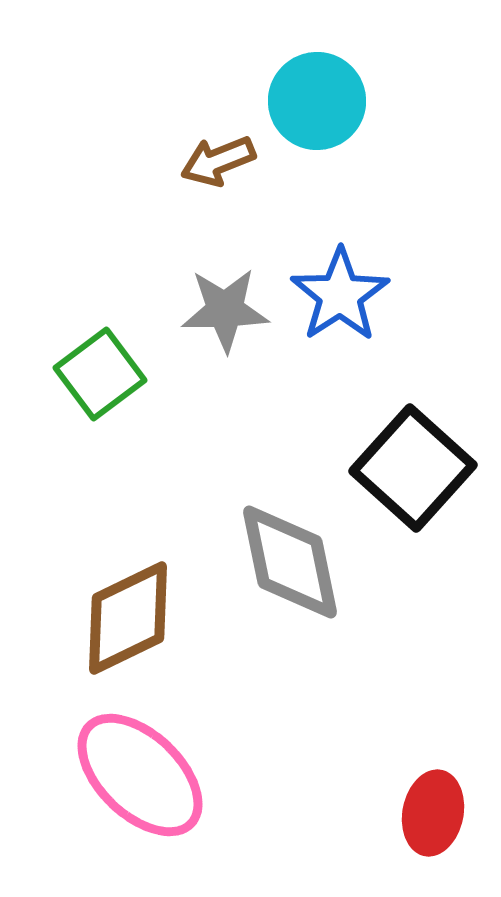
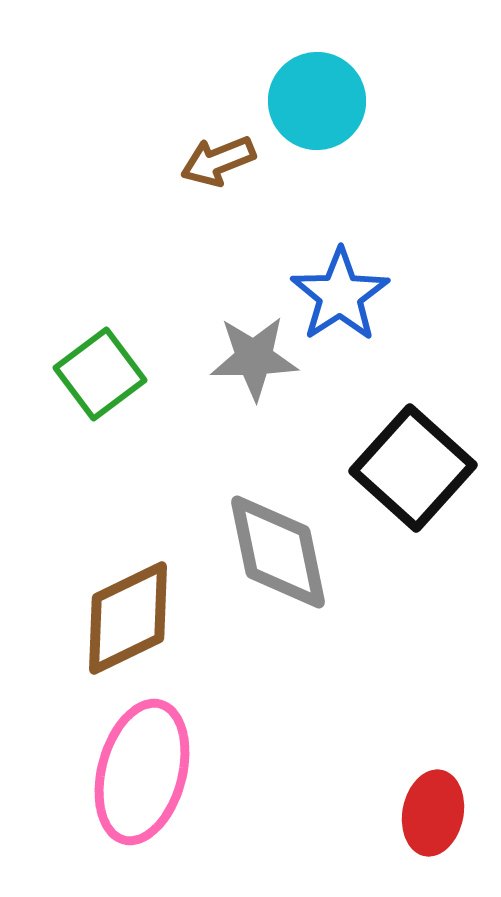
gray star: moved 29 px right, 48 px down
gray diamond: moved 12 px left, 10 px up
pink ellipse: moved 2 px right, 3 px up; rotated 61 degrees clockwise
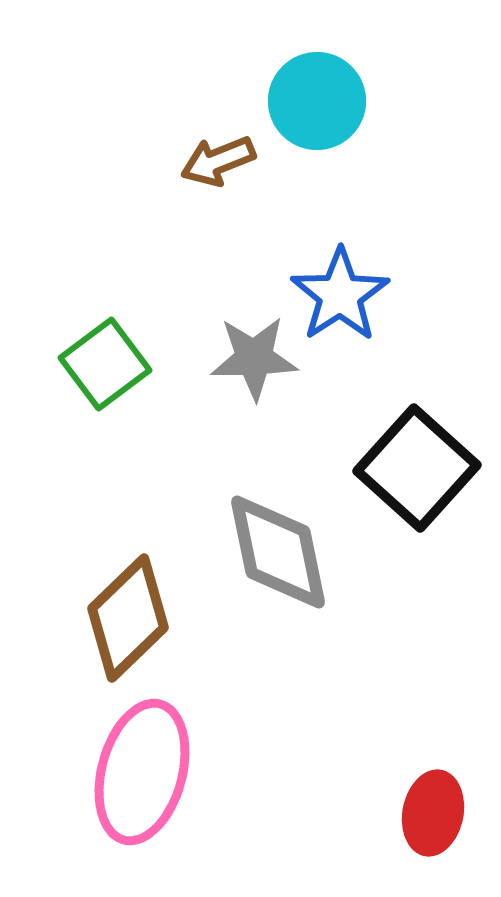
green square: moved 5 px right, 10 px up
black square: moved 4 px right
brown diamond: rotated 18 degrees counterclockwise
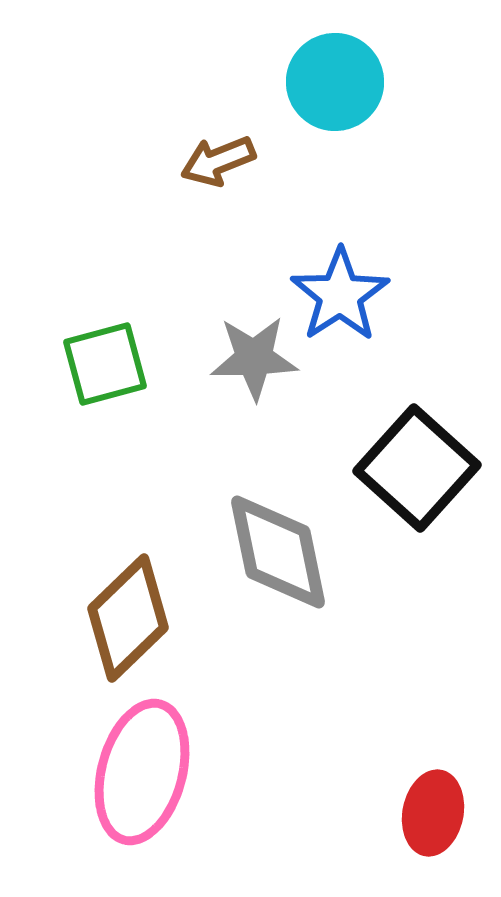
cyan circle: moved 18 px right, 19 px up
green square: rotated 22 degrees clockwise
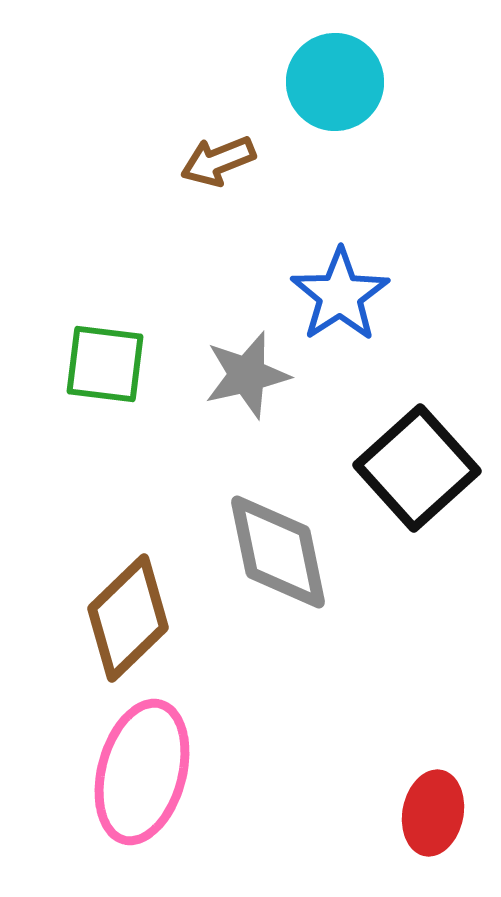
gray star: moved 7 px left, 17 px down; rotated 12 degrees counterclockwise
green square: rotated 22 degrees clockwise
black square: rotated 6 degrees clockwise
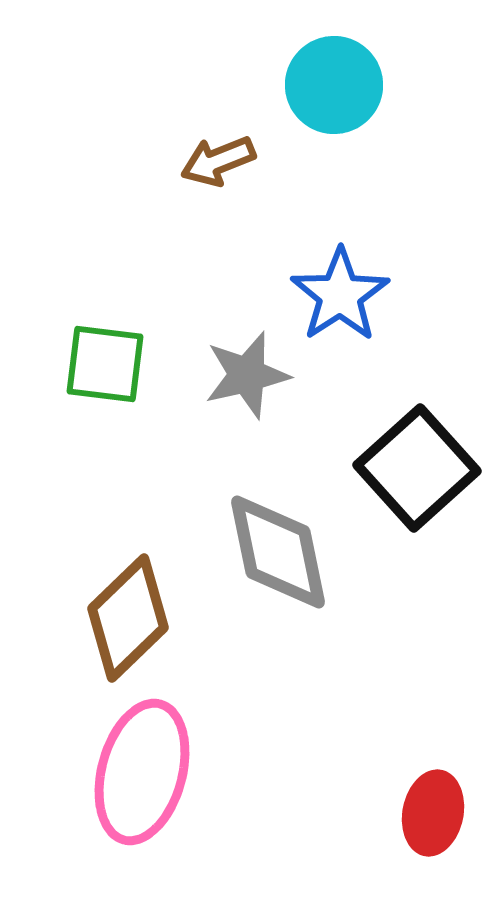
cyan circle: moved 1 px left, 3 px down
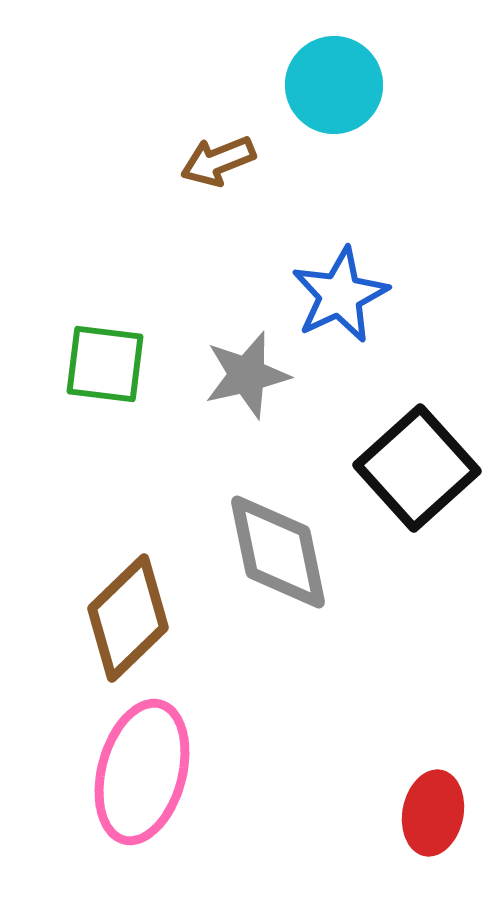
blue star: rotated 8 degrees clockwise
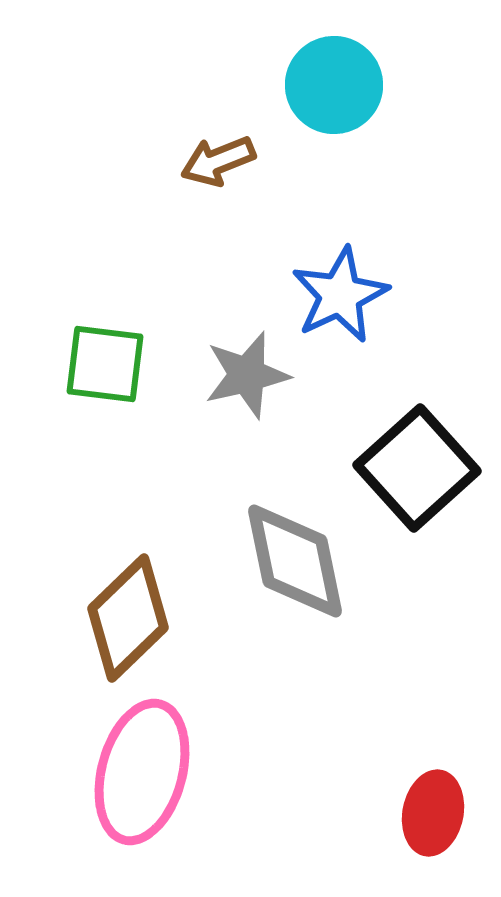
gray diamond: moved 17 px right, 9 px down
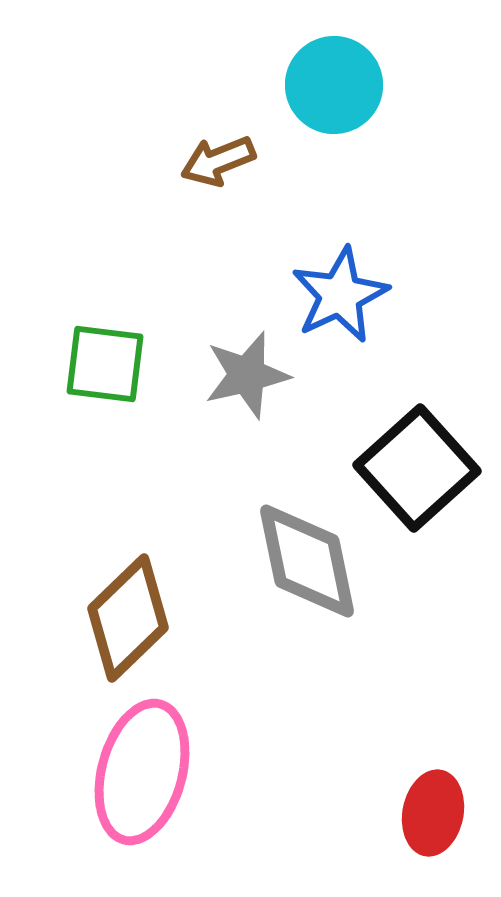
gray diamond: moved 12 px right
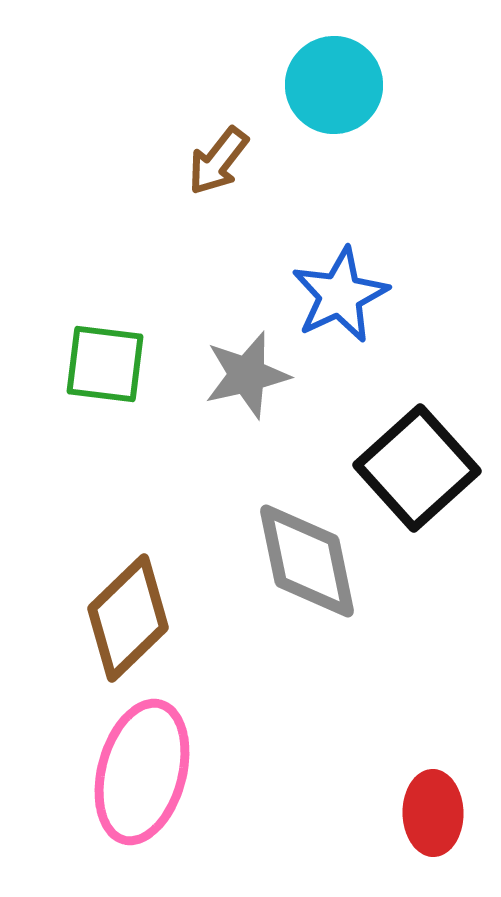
brown arrow: rotated 30 degrees counterclockwise
red ellipse: rotated 12 degrees counterclockwise
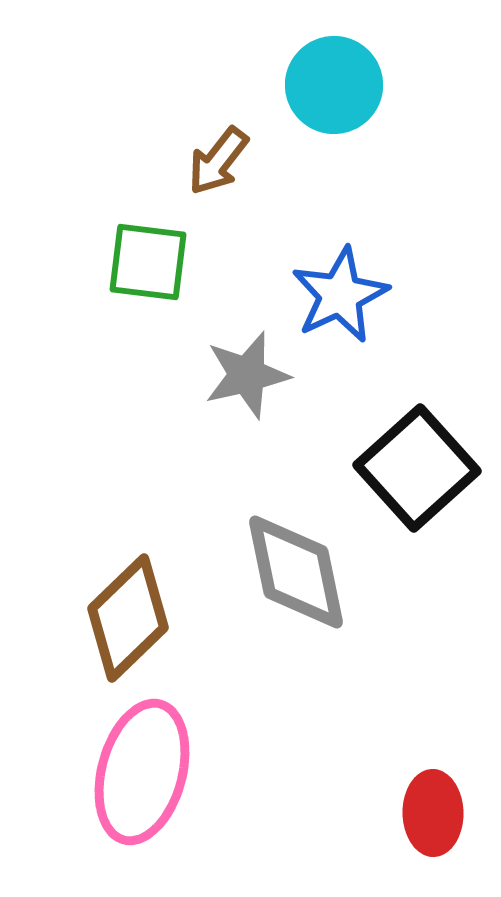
green square: moved 43 px right, 102 px up
gray diamond: moved 11 px left, 11 px down
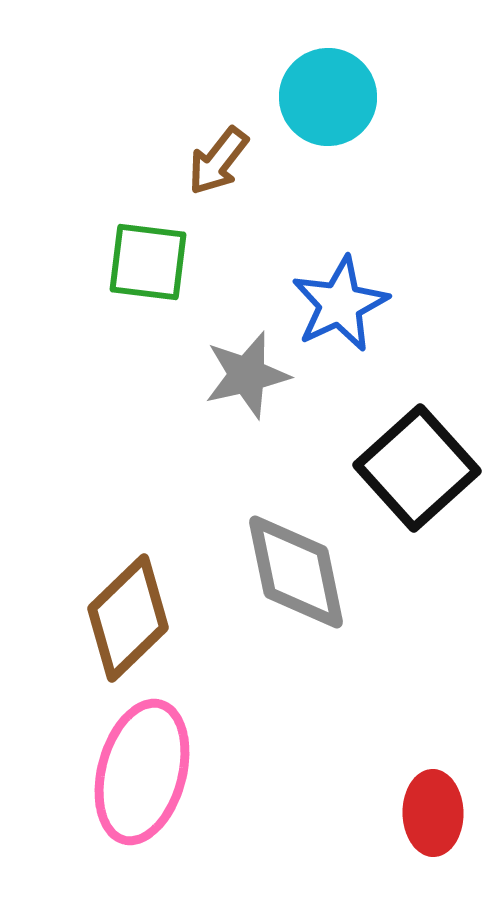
cyan circle: moved 6 px left, 12 px down
blue star: moved 9 px down
